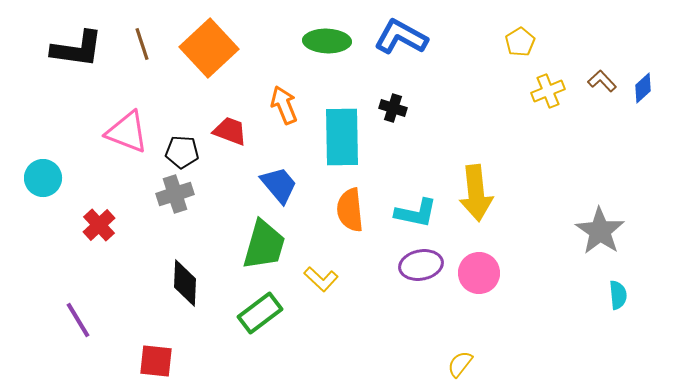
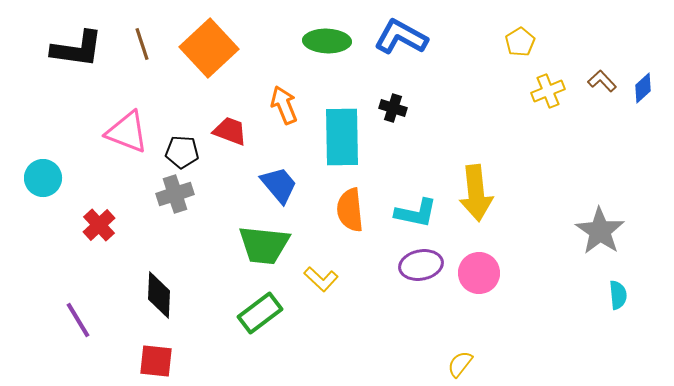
green trapezoid: rotated 80 degrees clockwise
black diamond: moved 26 px left, 12 px down
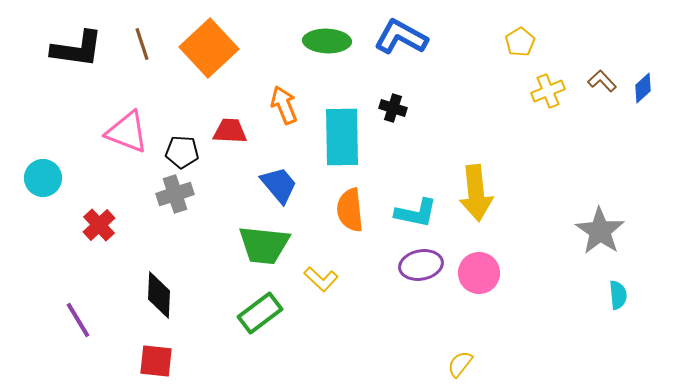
red trapezoid: rotated 18 degrees counterclockwise
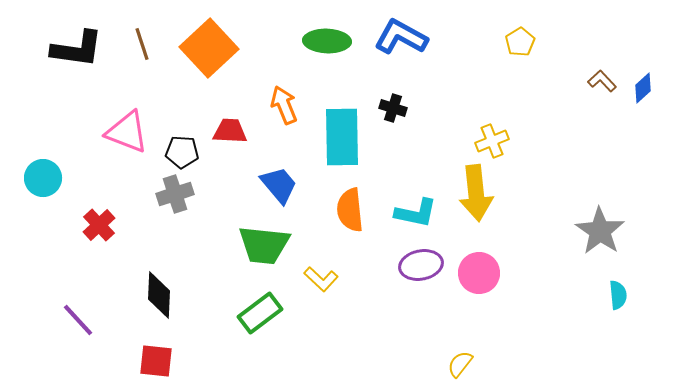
yellow cross: moved 56 px left, 50 px down
purple line: rotated 12 degrees counterclockwise
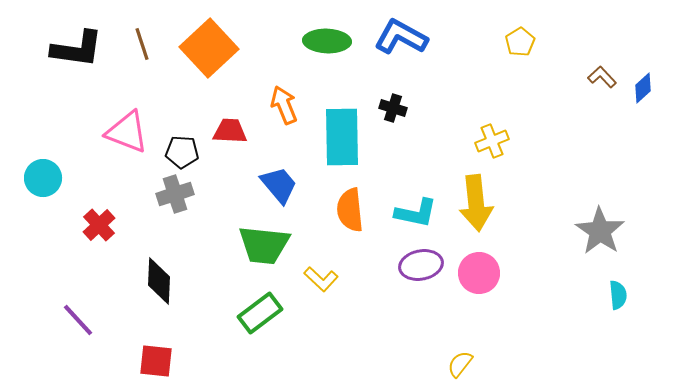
brown L-shape: moved 4 px up
yellow arrow: moved 10 px down
black diamond: moved 14 px up
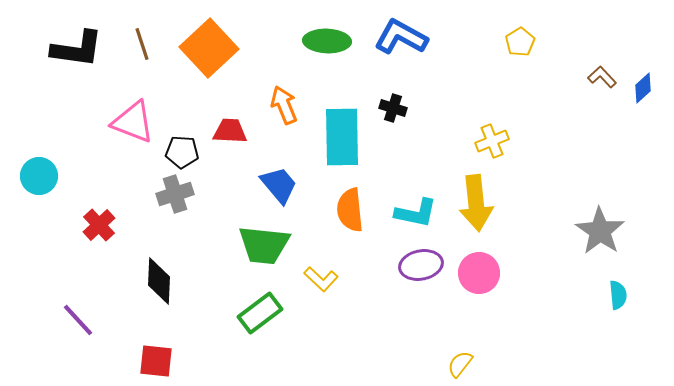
pink triangle: moved 6 px right, 10 px up
cyan circle: moved 4 px left, 2 px up
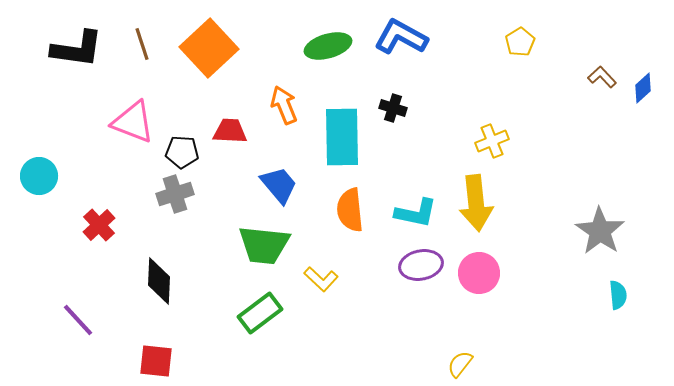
green ellipse: moved 1 px right, 5 px down; rotated 18 degrees counterclockwise
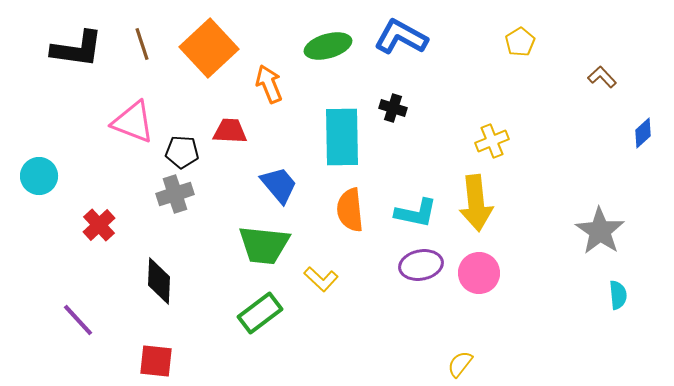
blue diamond: moved 45 px down
orange arrow: moved 15 px left, 21 px up
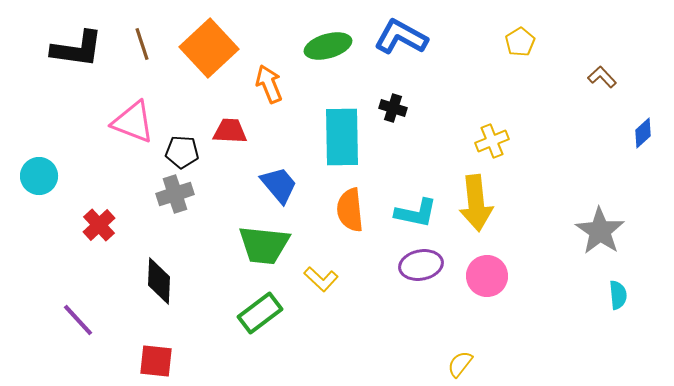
pink circle: moved 8 px right, 3 px down
